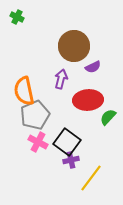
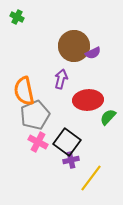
purple semicircle: moved 14 px up
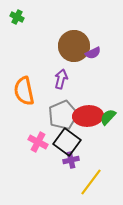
red ellipse: moved 16 px down
gray pentagon: moved 28 px right
yellow line: moved 4 px down
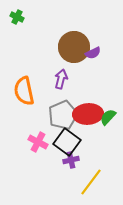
brown circle: moved 1 px down
red ellipse: moved 2 px up
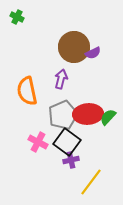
orange semicircle: moved 3 px right
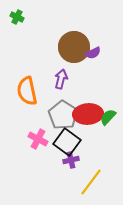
gray pentagon: rotated 16 degrees counterclockwise
pink cross: moved 3 px up
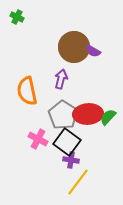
purple semicircle: moved 2 px up; rotated 56 degrees clockwise
purple cross: rotated 21 degrees clockwise
yellow line: moved 13 px left
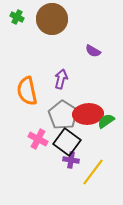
brown circle: moved 22 px left, 28 px up
green semicircle: moved 2 px left, 4 px down; rotated 12 degrees clockwise
yellow line: moved 15 px right, 10 px up
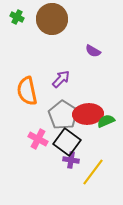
purple arrow: rotated 30 degrees clockwise
green semicircle: rotated 12 degrees clockwise
